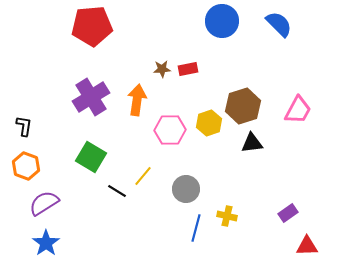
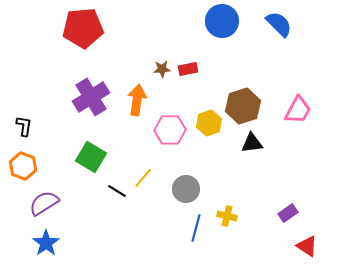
red pentagon: moved 9 px left, 2 px down
orange hexagon: moved 3 px left
yellow line: moved 2 px down
red triangle: rotated 35 degrees clockwise
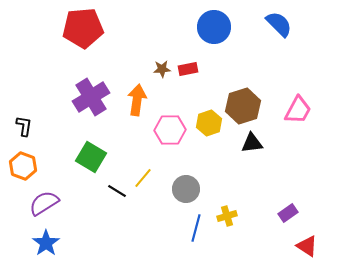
blue circle: moved 8 px left, 6 px down
yellow cross: rotated 30 degrees counterclockwise
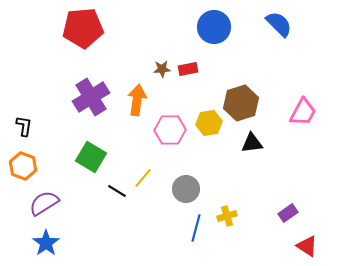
brown hexagon: moved 2 px left, 3 px up
pink trapezoid: moved 5 px right, 2 px down
yellow hexagon: rotated 10 degrees clockwise
